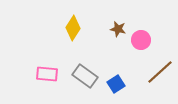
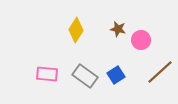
yellow diamond: moved 3 px right, 2 px down
blue square: moved 9 px up
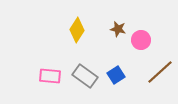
yellow diamond: moved 1 px right
pink rectangle: moved 3 px right, 2 px down
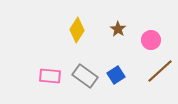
brown star: rotated 21 degrees clockwise
pink circle: moved 10 px right
brown line: moved 1 px up
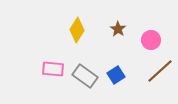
pink rectangle: moved 3 px right, 7 px up
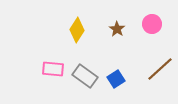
brown star: moved 1 px left
pink circle: moved 1 px right, 16 px up
brown line: moved 2 px up
blue square: moved 4 px down
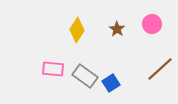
blue square: moved 5 px left, 4 px down
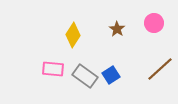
pink circle: moved 2 px right, 1 px up
yellow diamond: moved 4 px left, 5 px down
blue square: moved 8 px up
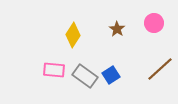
pink rectangle: moved 1 px right, 1 px down
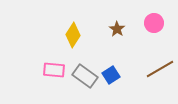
brown line: rotated 12 degrees clockwise
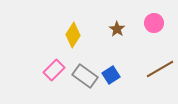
pink rectangle: rotated 50 degrees counterclockwise
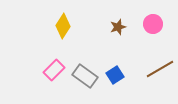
pink circle: moved 1 px left, 1 px down
brown star: moved 1 px right, 2 px up; rotated 21 degrees clockwise
yellow diamond: moved 10 px left, 9 px up
blue square: moved 4 px right
